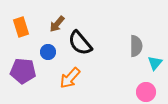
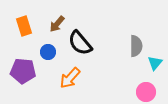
orange rectangle: moved 3 px right, 1 px up
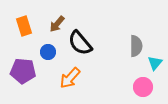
pink circle: moved 3 px left, 5 px up
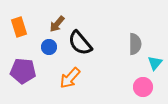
orange rectangle: moved 5 px left, 1 px down
gray semicircle: moved 1 px left, 2 px up
blue circle: moved 1 px right, 5 px up
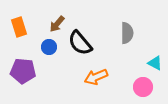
gray semicircle: moved 8 px left, 11 px up
cyan triangle: rotated 42 degrees counterclockwise
orange arrow: moved 26 px right, 1 px up; rotated 25 degrees clockwise
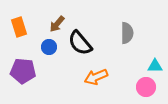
cyan triangle: moved 3 px down; rotated 28 degrees counterclockwise
pink circle: moved 3 px right
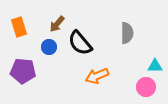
orange arrow: moved 1 px right, 1 px up
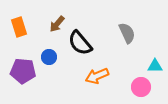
gray semicircle: rotated 25 degrees counterclockwise
blue circle: moved 10 px down
pink circle: moved 5 px left
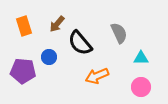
orange rectangle: moved 5 px right, 1 px up
gray semicircle: moved 8 px left
cyan triangle: moved 14 px left, 8 px up
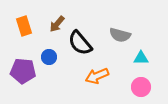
gray semicircle: moved 1 px right, 2 px down; rotated 130 degrees clockwise
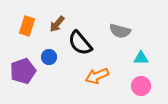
orange rectangle: moved 3 px right; rotated 36 degrees clockwise
gray semicircle: moved 4 px up
purple pentagon: rotated 25 degrees counterclockwise
pink circle: moved 1 px up
